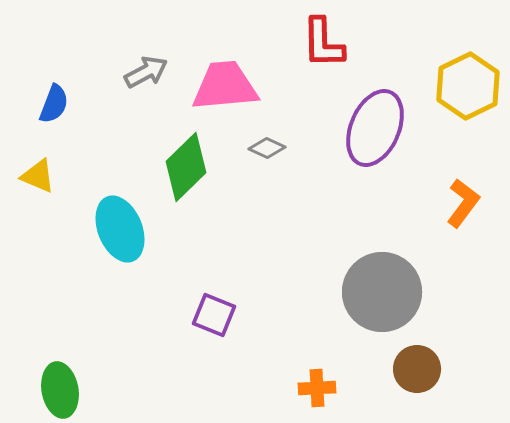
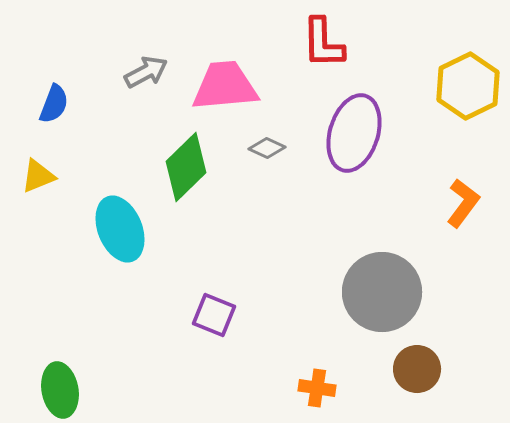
purple ellipse: moved 21 px left, 5 px down; rotated 6 degrees counterclockwise
yellow triangle: rotated 45 degrees counterclockwise
orange cross: rotated 12 degrees clockwise
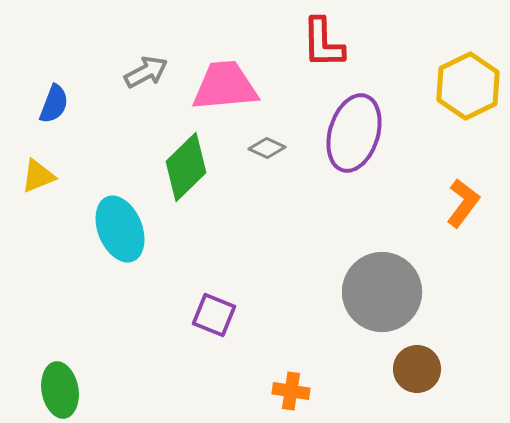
orange cross: moved 26 px left, 3 px down
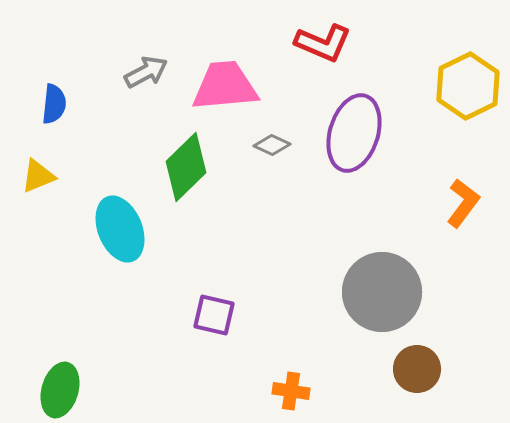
red L-shape: rotated 66 degrees counterclockwise
blue semicircle: rotated 15 degrees counterclockwise
gray diamond: moved 5 px right, 3 px up
purple square: rotated 9 degrees counterclockwise
green ellipse: rotated 26 degrees clockwise
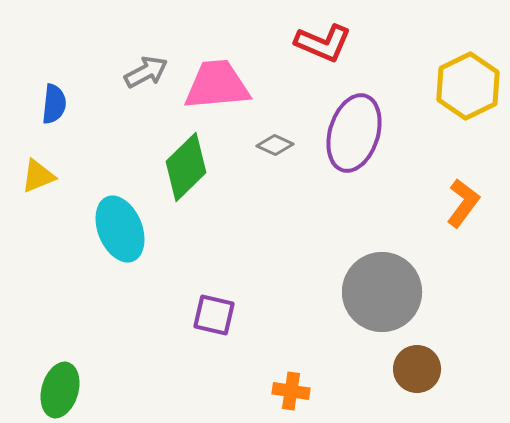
pink trapezoid: moved 8 px left, 1 px up
gray diamond: moved 3 px right
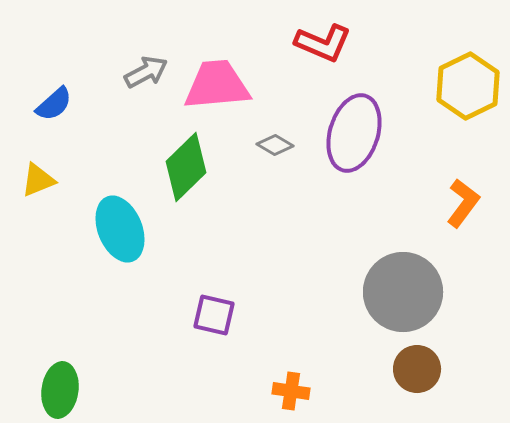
blue semicircle: rotated 42 degrees clockwise
gray diamond: rotated 6 degrees clockwise
yellow triangle: moved 4 px down
gray circle: moved 21 px right
green ellipse: rotated 8 degrees counterclockwise
